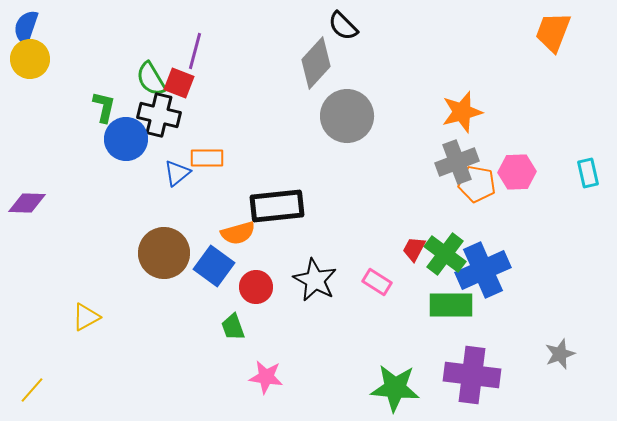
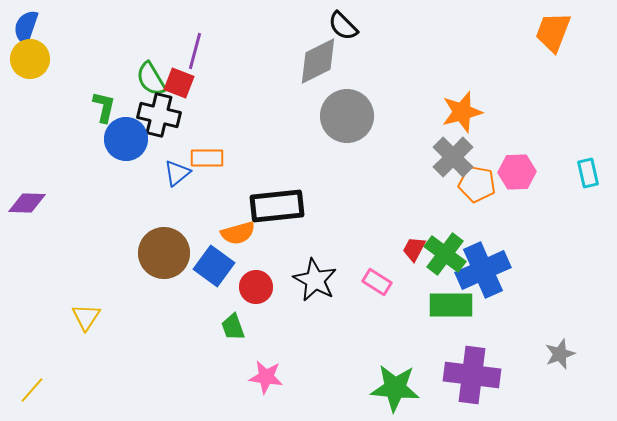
gray diamond: moved 2 px right, 2 px up; rotated 21 degrees clockwise
gray cross: moved 4 px left, 5 px up; rotated 24 degrees counterclockwise
yellow triangle: rotated 28 degrees counterclockwise
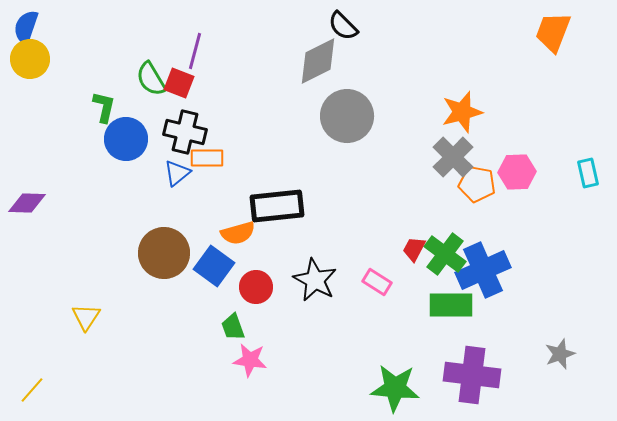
black cross: moved 26 px right, 17 px down
pink star: moved 16 px left, 17 px up
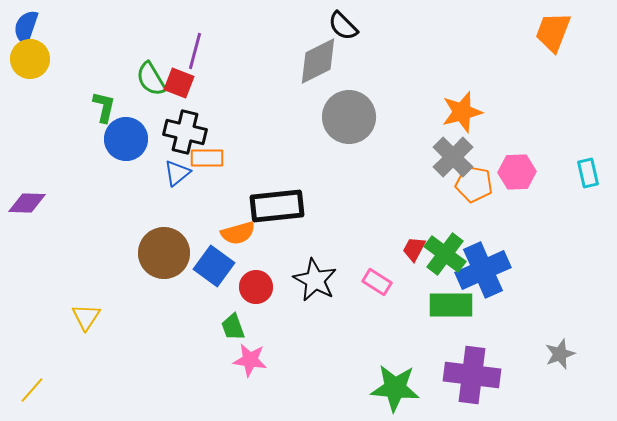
gray circle: moved 2 px right, 1 px down
orange pentagon: moved 3 px left
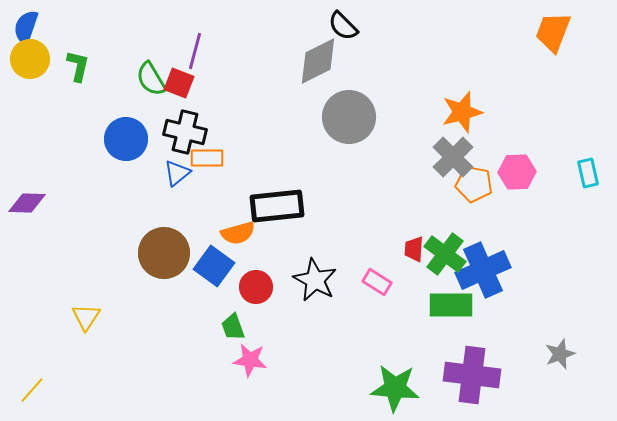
green L-shape: moved 26 px left, 41 px up
red trapezoid: rotated 24 degrees counterclockwise
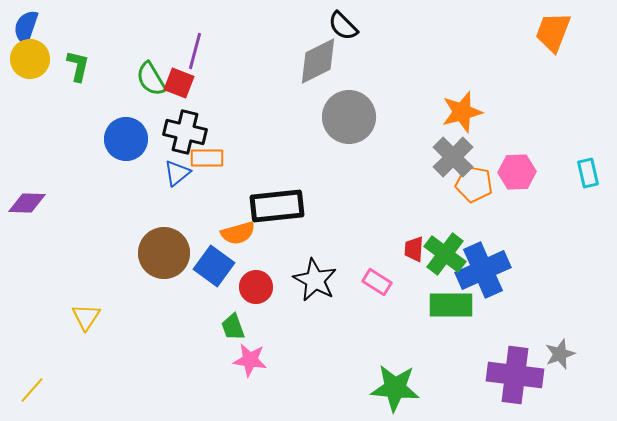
purple cross: moved 43 px right
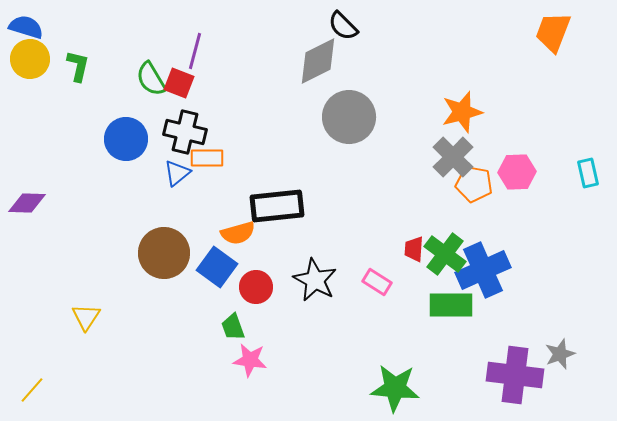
blue semicircle: rotated 88 degrees clockwise
blue square: moved 3 px right, 1 px down
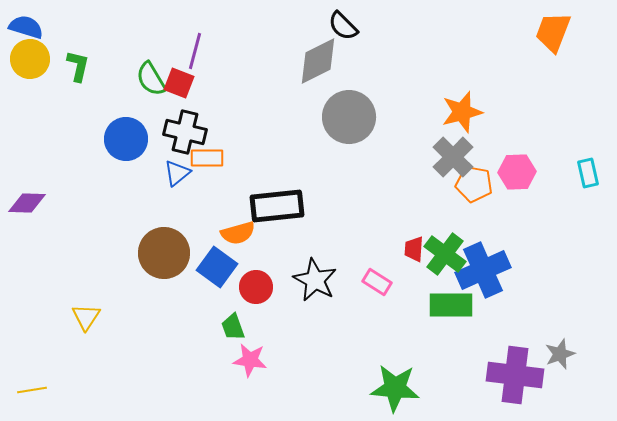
yellow line: rotated 40 degrees clockwise
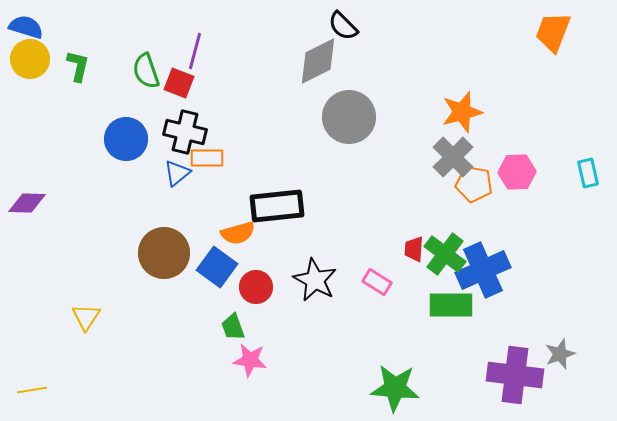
green semicircle: moved 5 px left, 8 px up; rotated 12 degrees clockwise
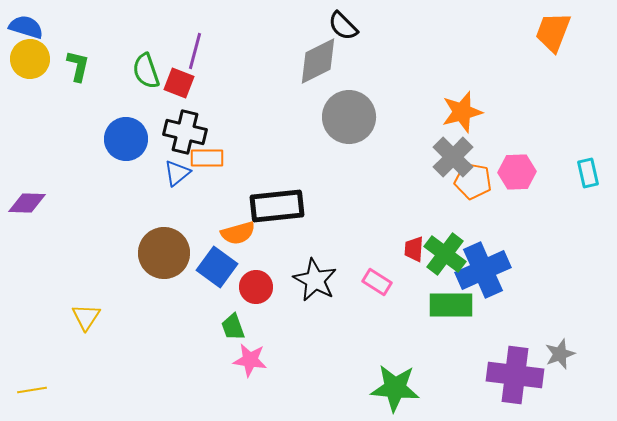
orange pentagon: moved 1 px left, 3 px up
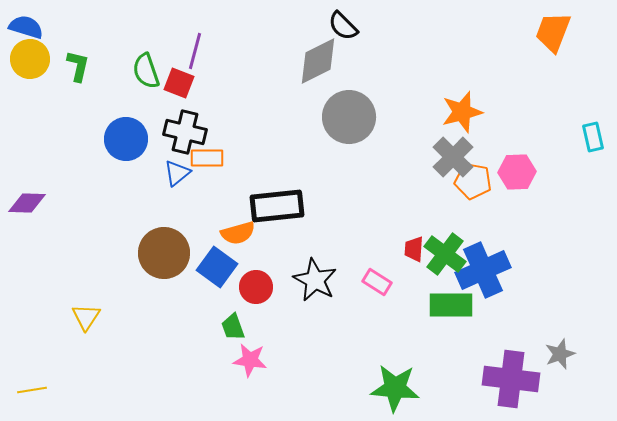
cyan rectangle: moved 5 px right, 36 px up
purple cross: moved 4 px left, 4 px down
